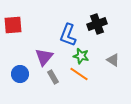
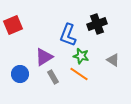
red square: rotated 18 degrees counterclockwise
purple triangle: rotated 18 degrees clockwise
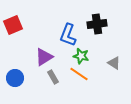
black cross: rotated 12 degrees clockwise
gray triangle: moved 1 px right, 3 px down
blue circle: moved 5 px left, 4 px down
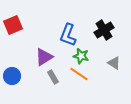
black cross: moved 7 px right, 6 px down; rotated 24 degrees counterclockwise
blue circle: moved 3 px left, 2 px up
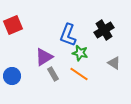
green star: moved 1 px left, 3 px up
gray rectangle: moved 3 px up
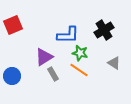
blue L-shape: rotated 110 degrees counterclockwise
orange line: moved 4 px up
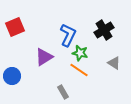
red square: moved 2 px right, 2 px down
blue L-shape: rotated 65 degrees counterclockwise
gray rectangle: moved 10 px right, 18 px down
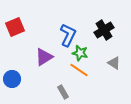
blue circle: moved 3 px down
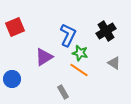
black cross: moved 2 px right, 1 px down
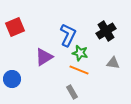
gray triangle: moved 1 px left; rotated 24 degrees counterclockwise
orange line: rotated 12 degrees counterclockwise
gray rectangle: moved 9 px right
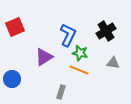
gray rectangle: moved 11 px left; rotated 48 degrees clockwise
